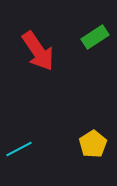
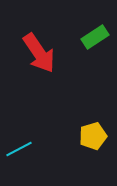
red arrow: moved 1 px right, 2 px down
yellow pentagon: moved 8 px up; rotated 16 degrees clockwise
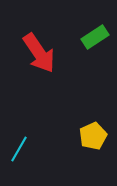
yellow pentagon: rotated 8 degrees counterclockwise
cyan line: rotated 32 degrees counterclockwise
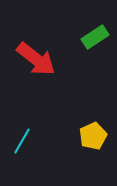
red arrow: moved 3 px left, 6 px down; rotated 18 degrees counterclockwise
cyan line: moved 3 px right, 8 px up
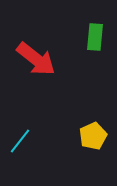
green rectangle: rotated 52 degrees counterclockwise
cyan line: moved 2 px left; rotated 8 degrees clockwise
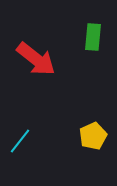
green rectangle: moved 2 px left
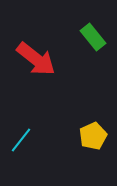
green rectangle: rotated 44 degrees counterclockwise
cyan line: moved 1 px right, 1 px up
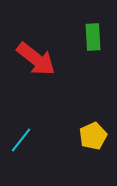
green rectangle: rotated 36 degrees clockwise
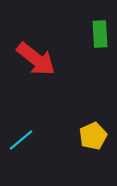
green rectangle: moved 7 px right, 3 px up
cyan line: rotated 12 degrees clockwise
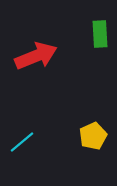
red arrow: moved 3 px up; rotated 60 degrees counterclockwise
cyan line: moved 1 px right, 2 px down
